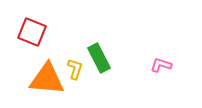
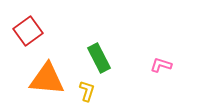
red square: moved 4 px left, 1 px up; rotated 32 degrees clockwise
yellow L-shape: moved 12 px right, 22 px down
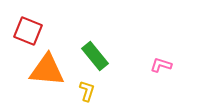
red square: rotated 32 degrees counterclockwise
green rectangle: moved 4 px left, 2 px up; rotated 12 degrees counterclockwise
orange triangle: moved 9 px up
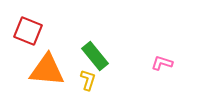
pink L-shape: moved 1 px right, 2 px up
yellow L-shape: moved 1 px right, 11 px up
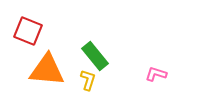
pink L-shape: moved 6 px left, 11 px down
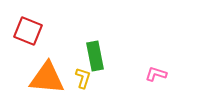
green rectangle: rotated 28 degrees clockwise
orange triangle: moved 8 px down
yellow L-shape: moved 5 px left, 2 px up
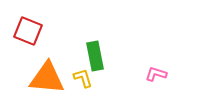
yellow L-shape: rotated 35 degrees counterclockwise
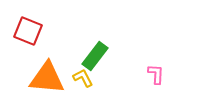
green rectangle: rotated 48 degrees clockwise
pink L-shape: rotated 75 degrees clockwise
yellow L-shape: rotated 10 degrees counterclockwise
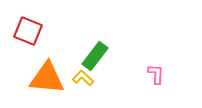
yellow L-shape: rotated 20 degrees counterclockwise
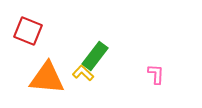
yellow L-shape: moved 5 px up
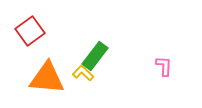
red square: moved 2 px right; rotated 32 degrees clockwise
pink L-shape: moved 8 px right, 8 px up
